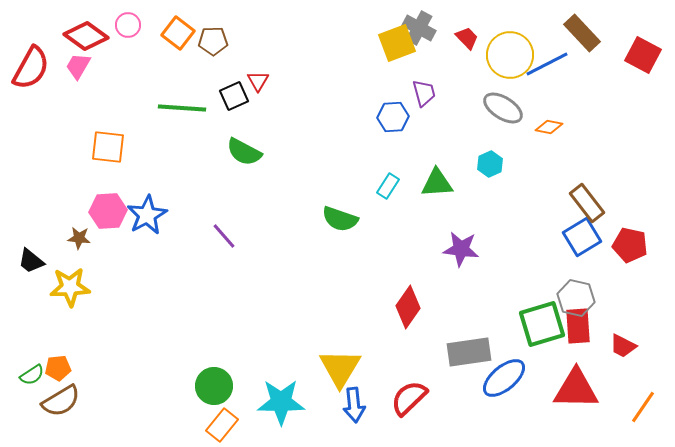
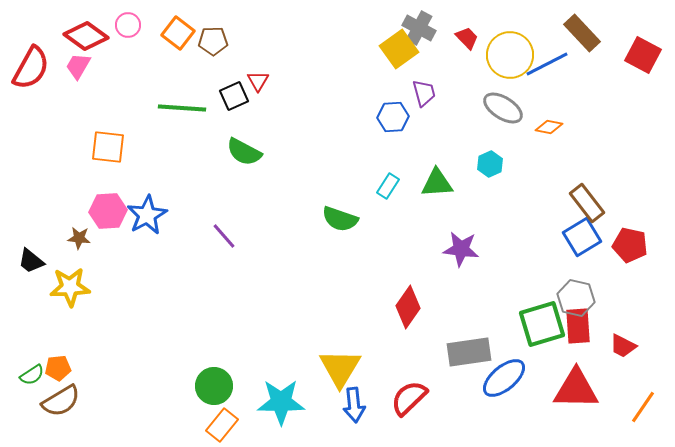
yellow square at (397, 43): moved 2 px right, 6 px down; rotated 15 degrees counterclockwise
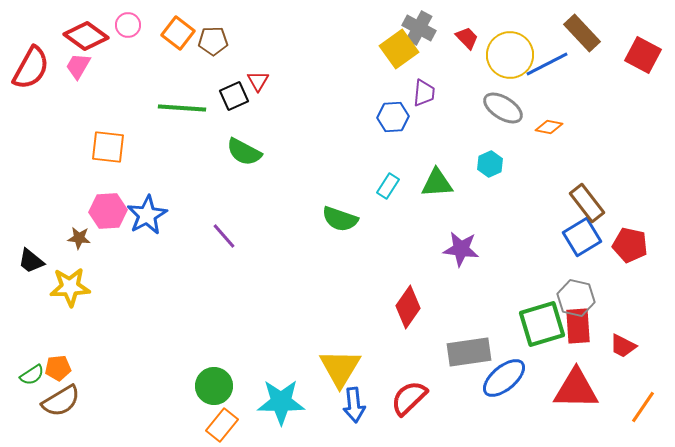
purple trapezoid at (424, 93): rotated 20 degrees clockwise
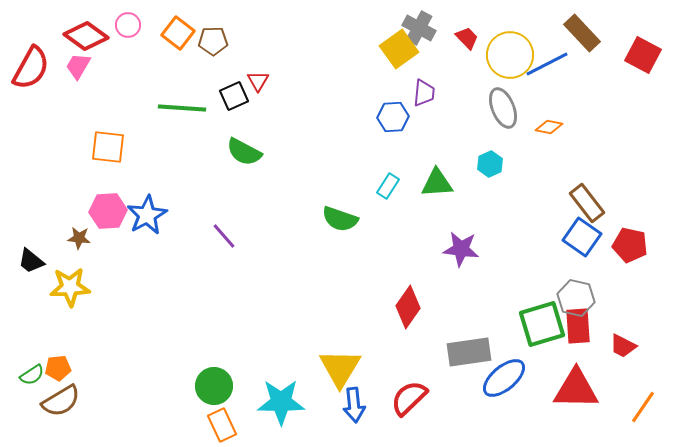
gray ellipse at (503, 108): rotated 36 degrees clockwise
blue square at (582, 237): rotated 24 degrees counterclockwise
orange rectangle at (222, 425): rotated 64 degrees counterclockwise
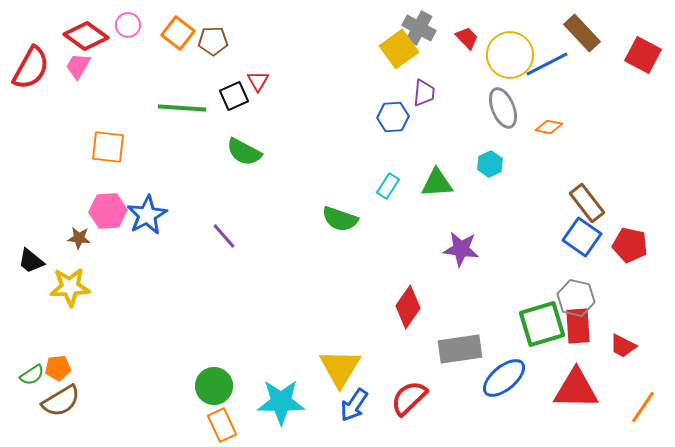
gray rectangle at (469, 352): moved 9 px left, 3 px up
blue arrow at (354, 405): rotated 40 degrees clockwise
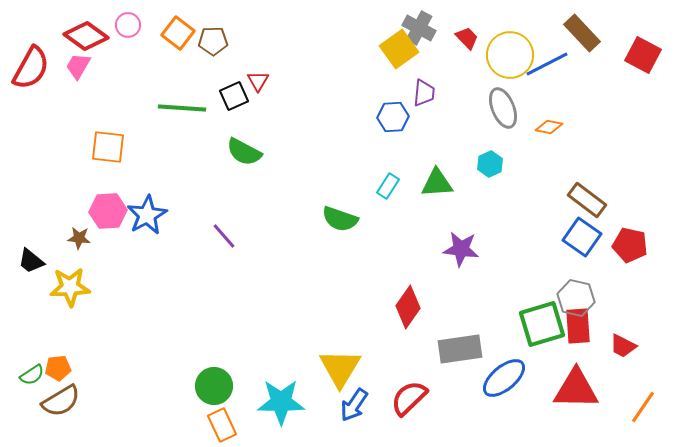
brown rectangle at (587, 203): moved 3 px up; rotated 15 degrees counterclockwise
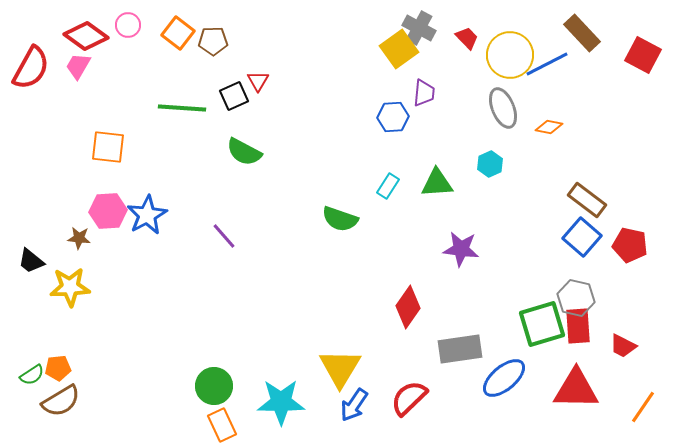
blue square at (582, 237): rotated 6 degrees clockwise
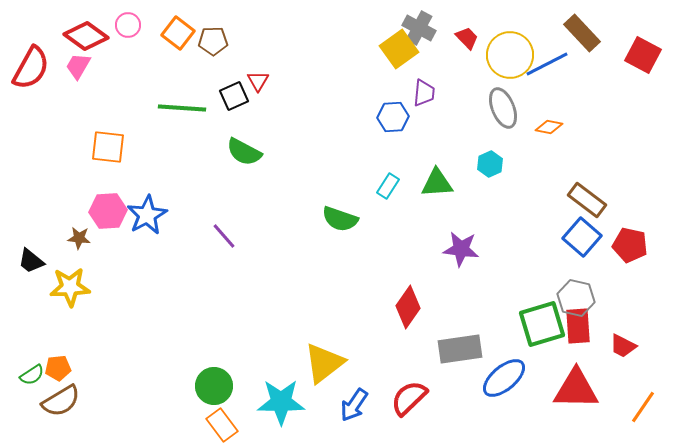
yellow triangle at (340, 368): moved 16 px left, 5 px up; rotated 21 degrees clockwise
orange rectangle at (222, 425): rotated 12 degrees counterclockwise
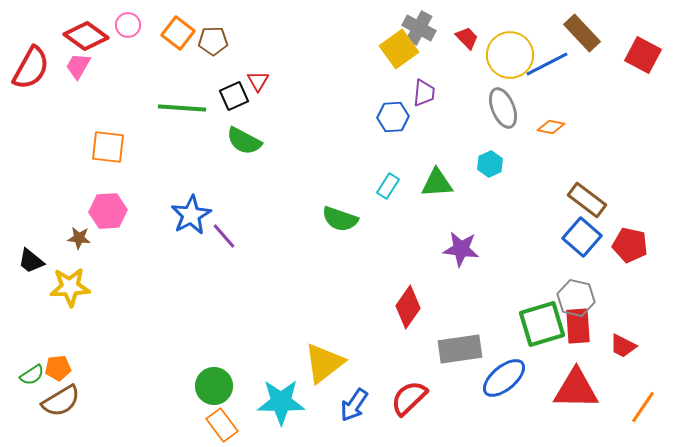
orange diamond at (549, 127): moved 2 px right
green semicircle at (244, 152): moved 11 px up
blue star at (147, 215): moved 44 px right
